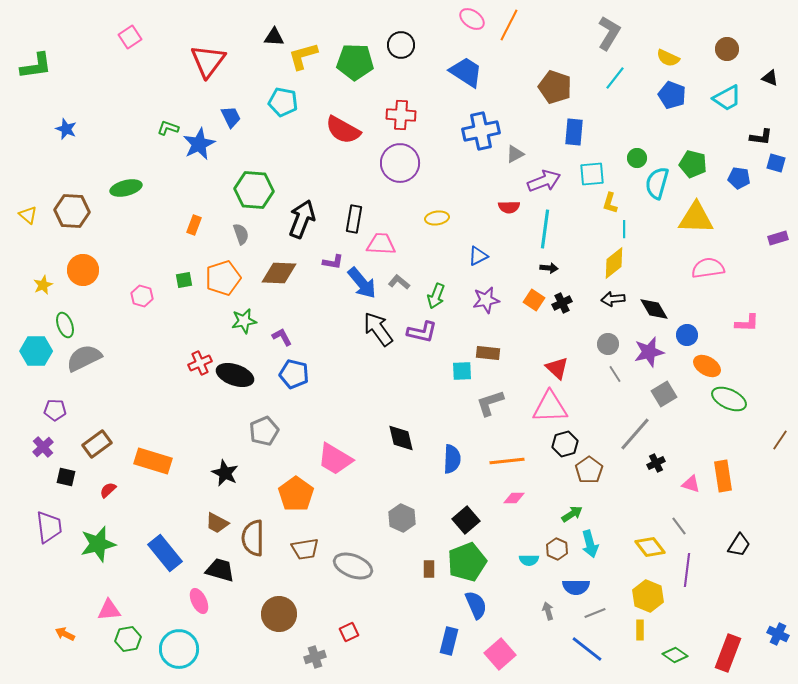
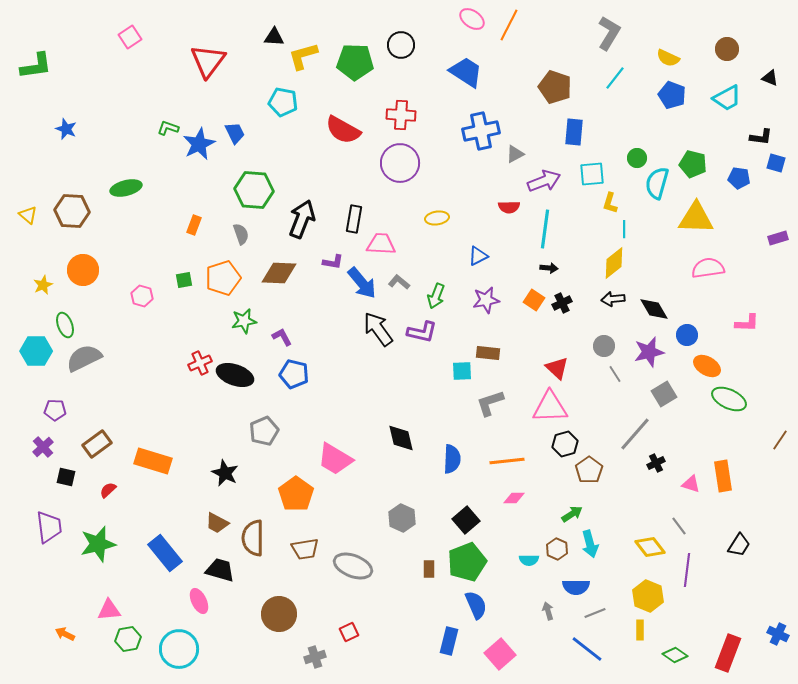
blue trapezoid at (231, 117): moved 4 px right, 16 px down
gray circle at (608, 344): moved 4 px left, 2 px down
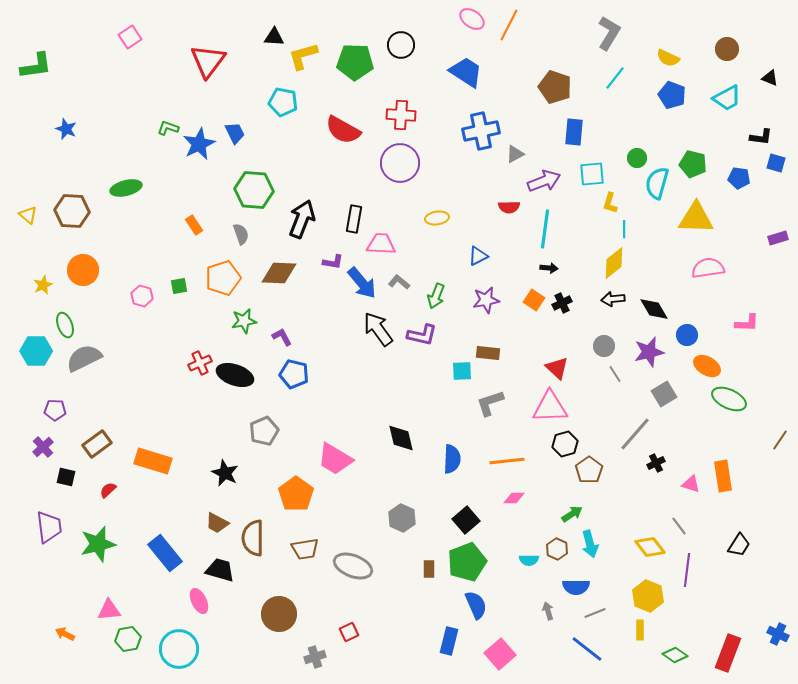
orange rectangle at (194, 225): rotated 54 degrees counterclockwise
green square at (184, 280): moved 5 px left, 6 px down
purple L-shape at (422, 332): moved 3 px down
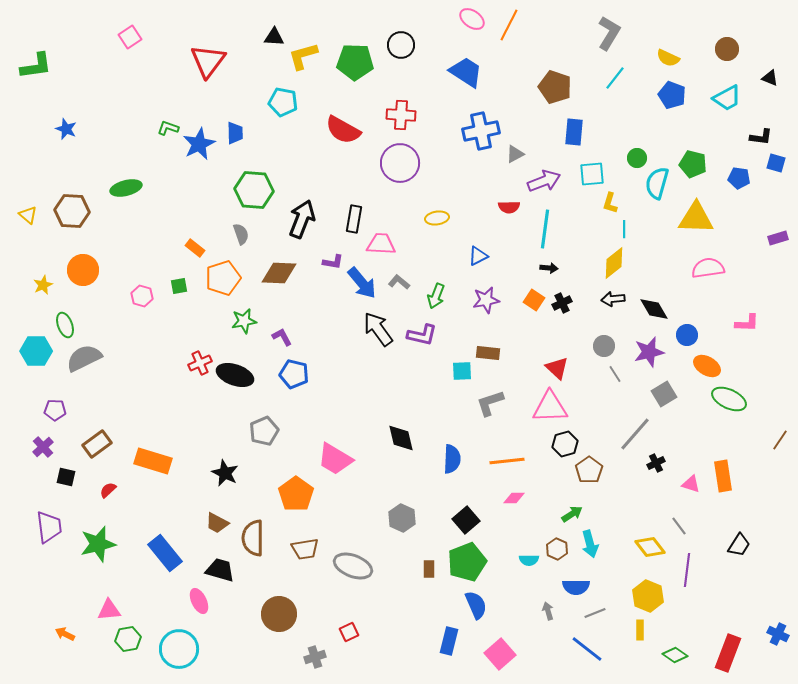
blue trapezoid at (235, 133): rotated 25 degrees clockwise
orange rectangle at (194, 225): moved 1 px right, 23 px down; rotated 18 degrees counterclockwise
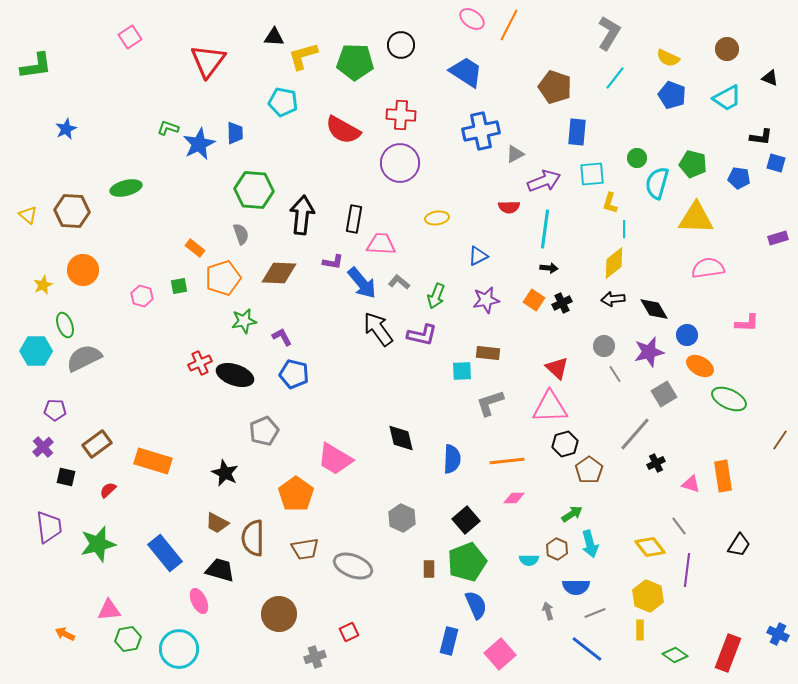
blue star at (66, 129): rotated 25 degrees clockwise
blue rectangle at (574, 132): moved 3 px right
black arrow at (302, 219): moved 4 px up; rotated 15 degrees counterclockwise
orange ellipse at (707, 366): moved 7 px left
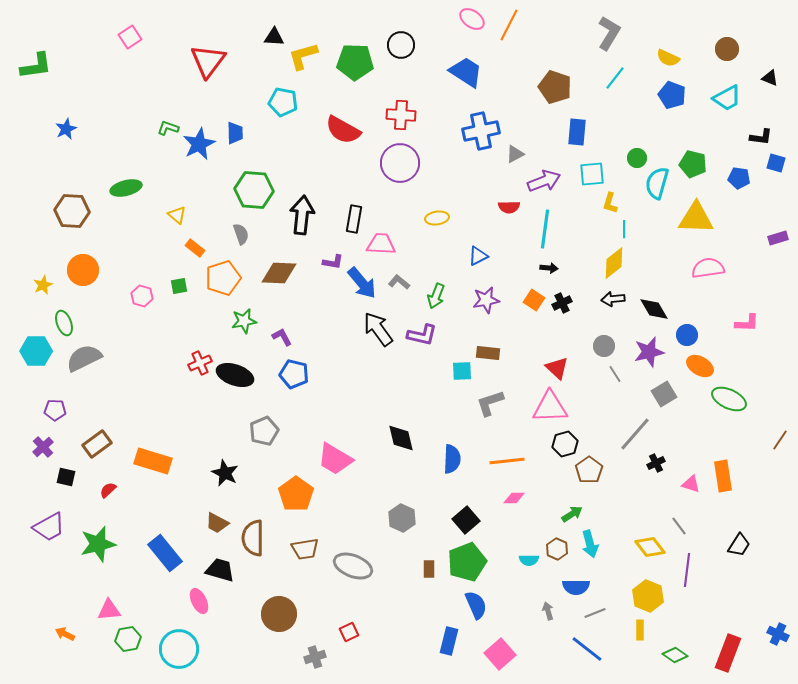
yellow triangle at (28, 215): moved 149 px right
green ellipse at (65, 325): moved 1 px left, 2 px up
purple trapezoid at (49, 527): rotated 68 degrees clockwise
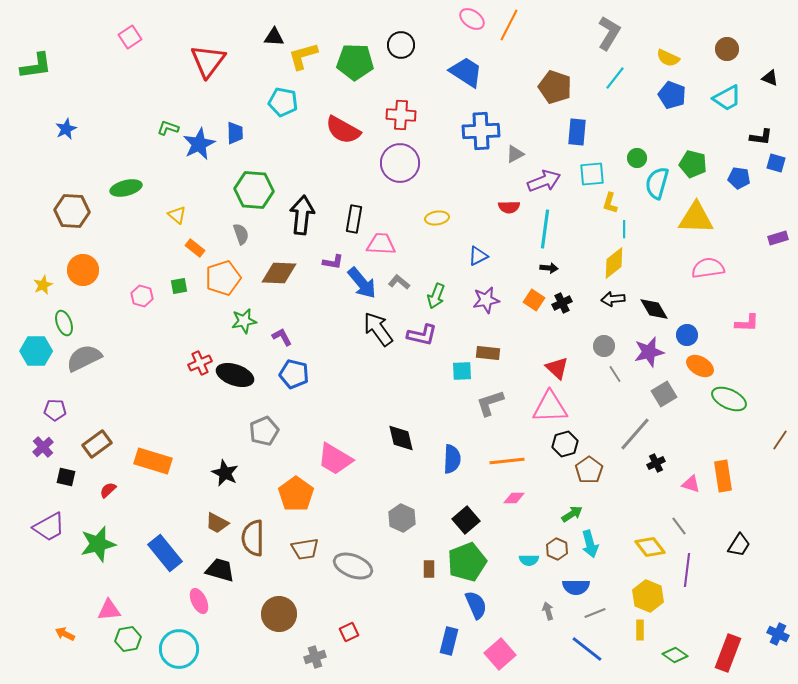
blue cross at (481, 131): rotated 9 degrees clockwise
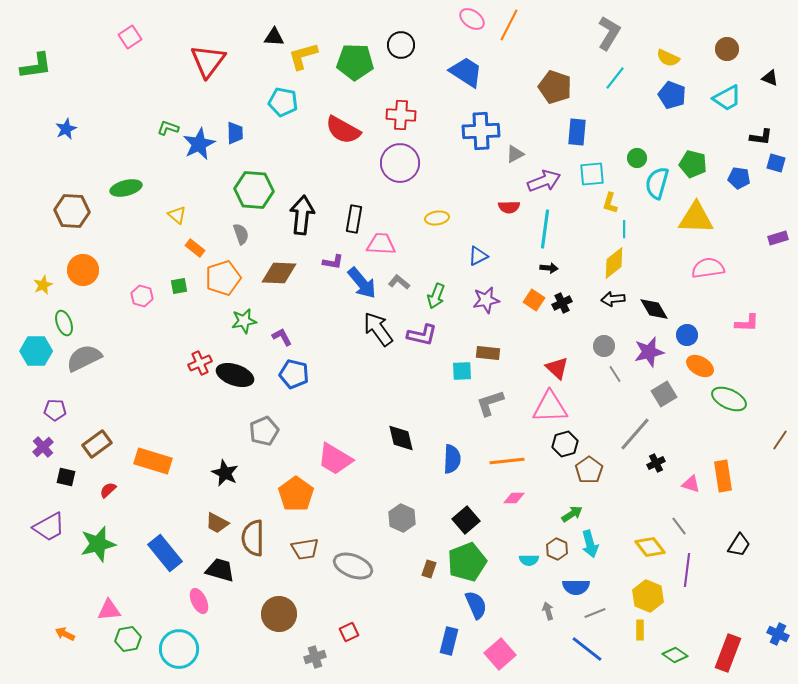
brown rectangle at (429, 569): rotated 18 degrees clockwise
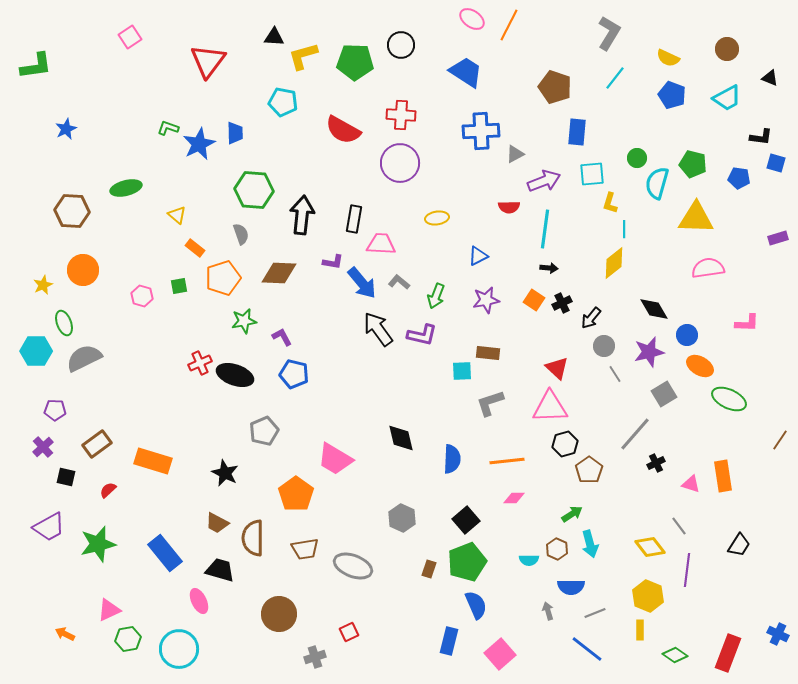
black arrow at (613, 299): moved 22 px left, 19 px down; rotated 45 degrees counterclockwise
blue semicircle at (576, 587): moved 5 px left
pink triangle at (109, 610): rotated 20 degrees counterclockwise
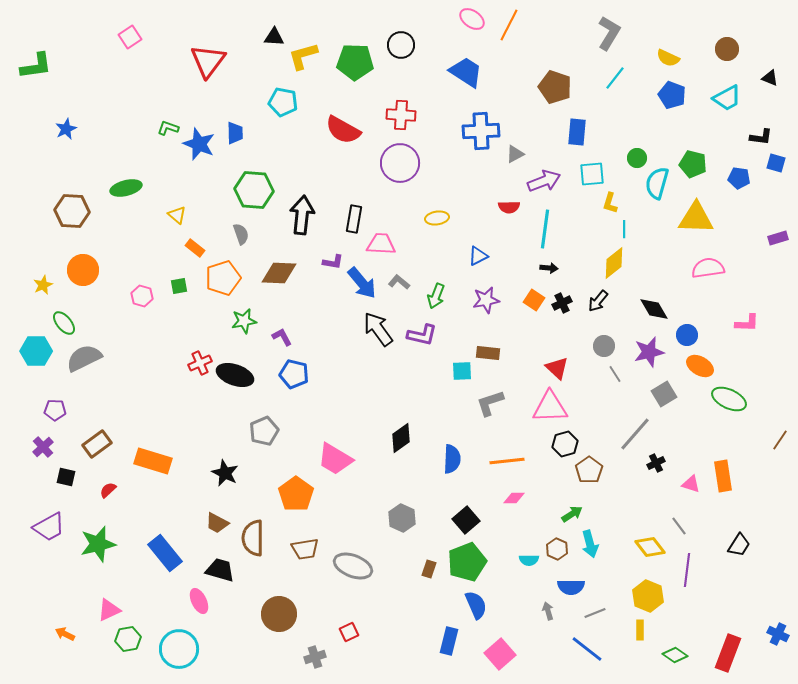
blue star at (199, 144): rotated 24 degrees counterclockwise
black arrow at (591, 318): moved 7 px right, 17 px up
green ellipse at (64, 323): rotated 20 degrees counterclockwise
black diamond at (401, 438): rotated 68 degrees clockwise
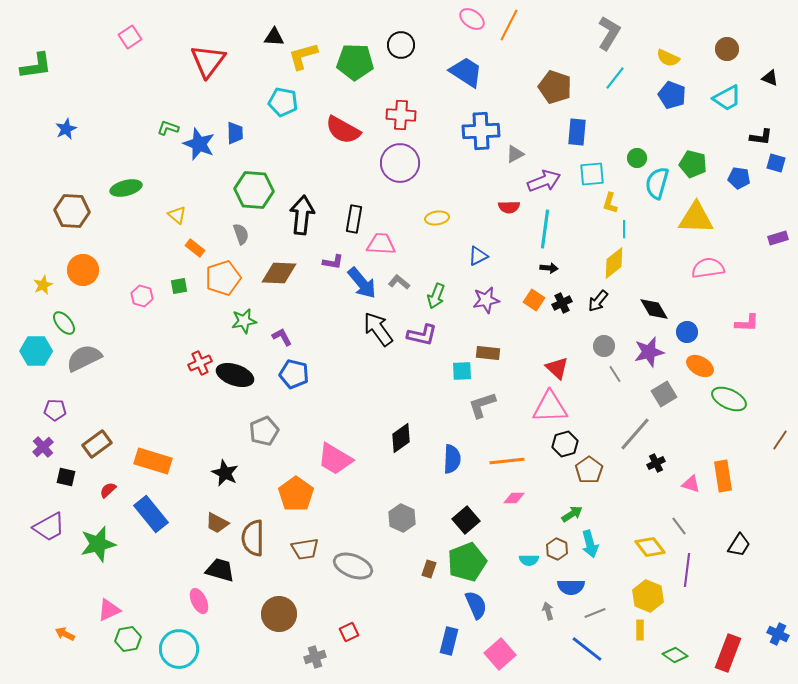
blue circle at (687, 335): moved 3 px up
gray L-shape at (490, 403): moved 8 px left, 2 px down
blue rectangle at (165, 553): moved 14 px left, 39 px up
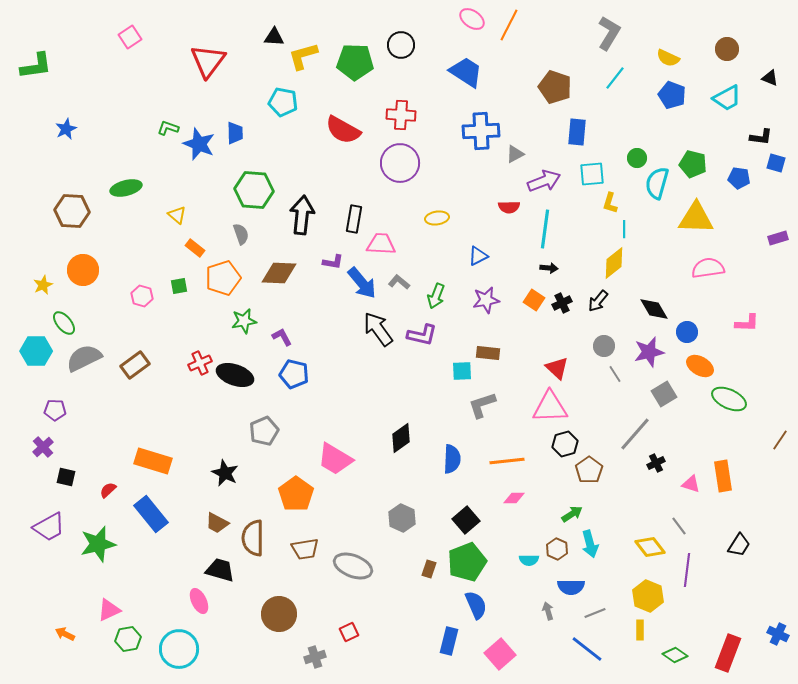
brown rectangle at (97, 444): moved 38 px right, 79 px up
